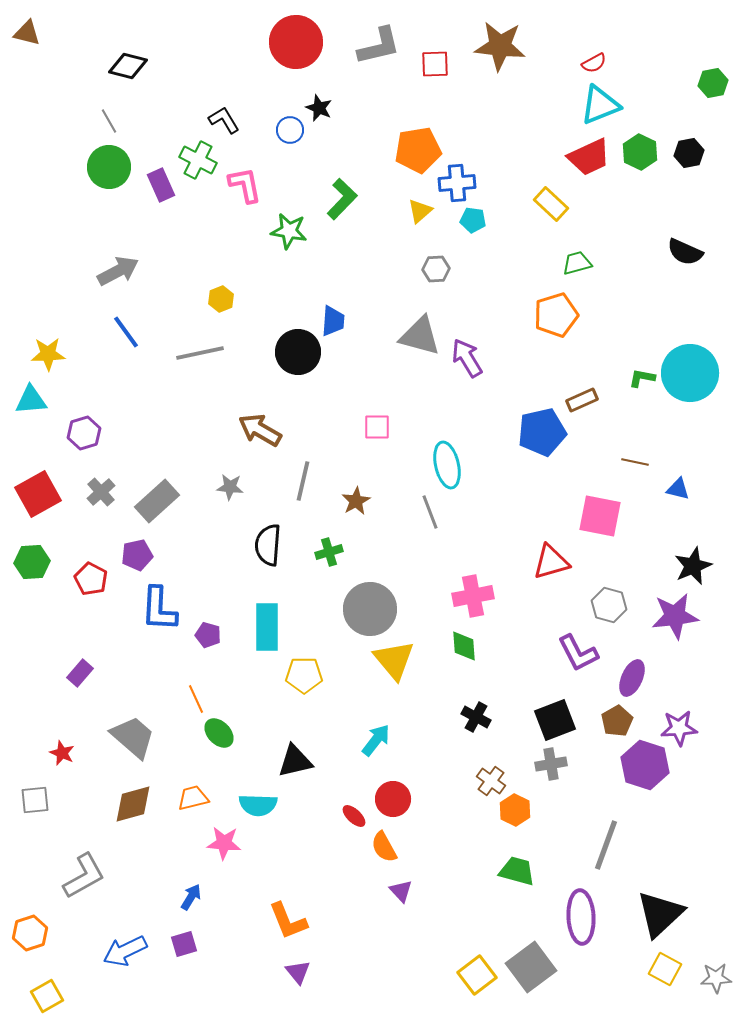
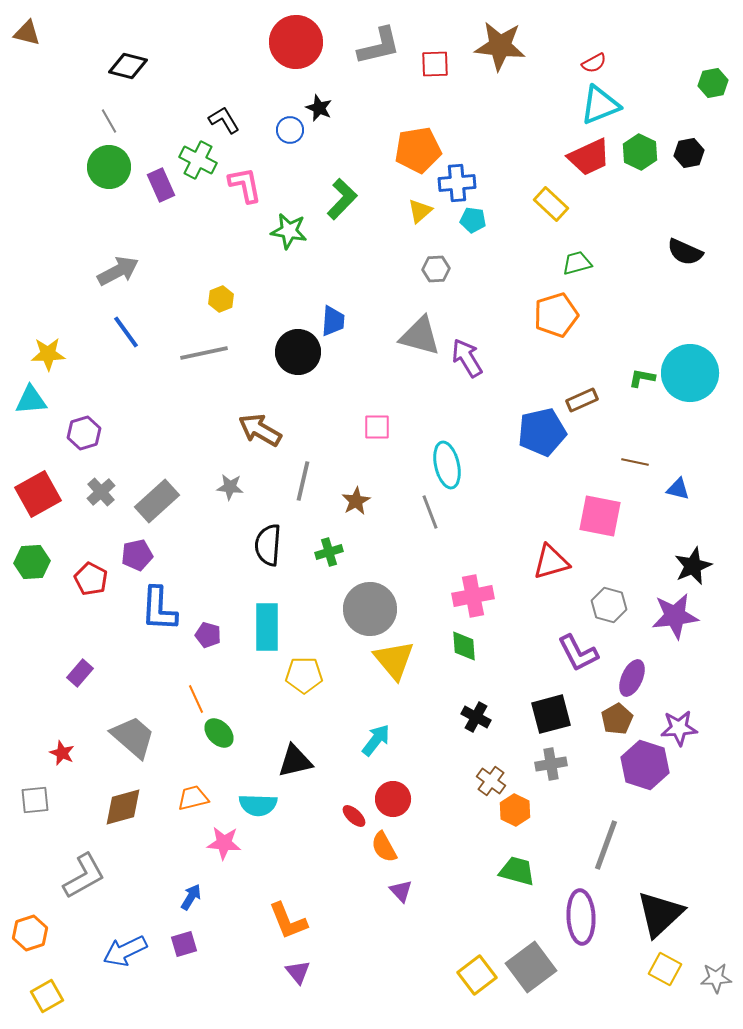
gray line at (200, 353): moved 4 px right
black square at (555, 720): moved 4 px left, 6 px up; rotated 6 degrees clockwise
brown pentagon at (617, 721): moved 2 px up
brown diamond at (133, 804): moved 10 px left, 3 px down
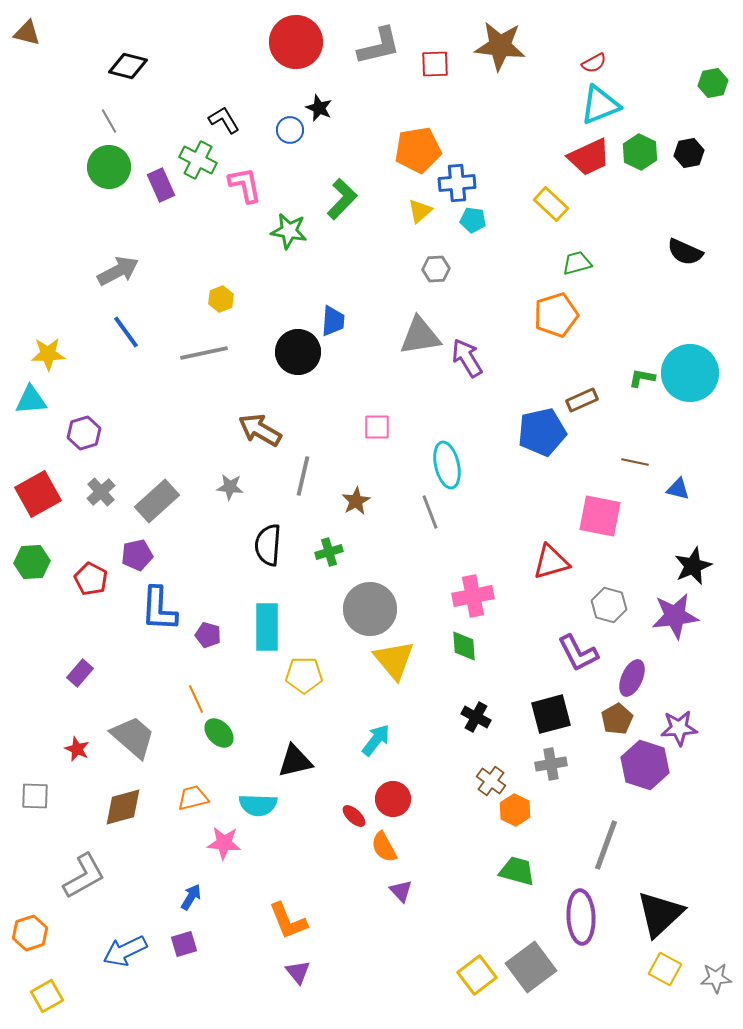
gray triangle at (420, 336): rotated 24 degrees counterclockwise
gray line at (303, 481): moved 5 px up
red star at (62, 753): moved 15 px right, 4 px up
gray square at (35, 800): moved 4 px up; rotated 8 degrees clockwise
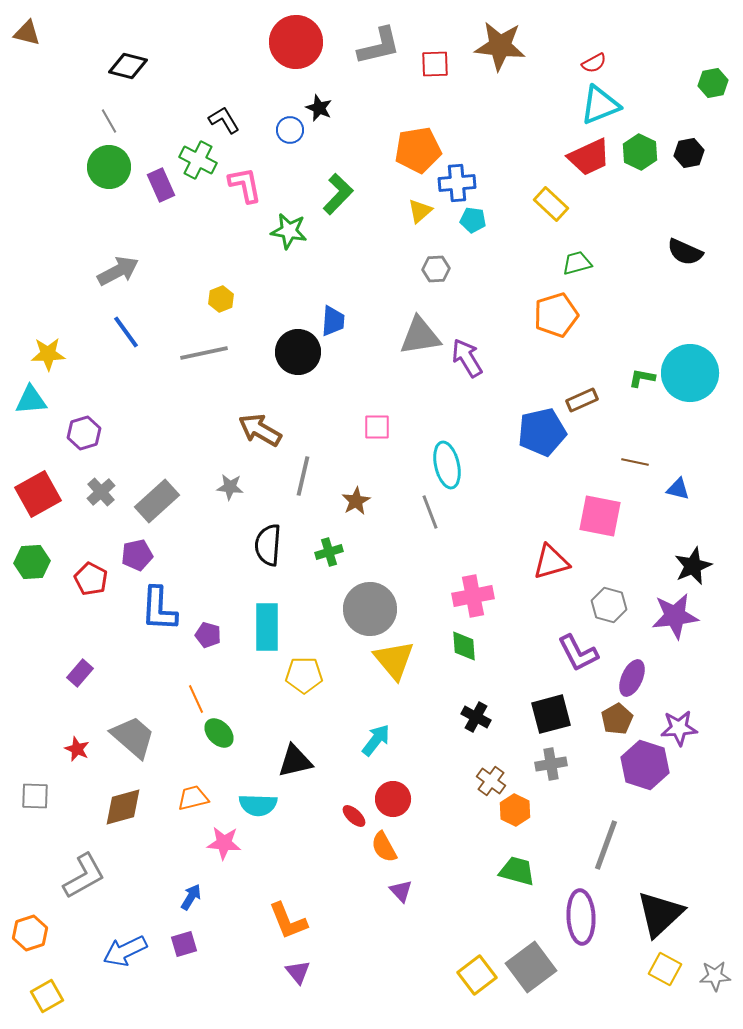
green L-shape at (342, 199): moved 4 px left, 5 px up
gray star at (716, 978): moved 1 px left, 2 px up
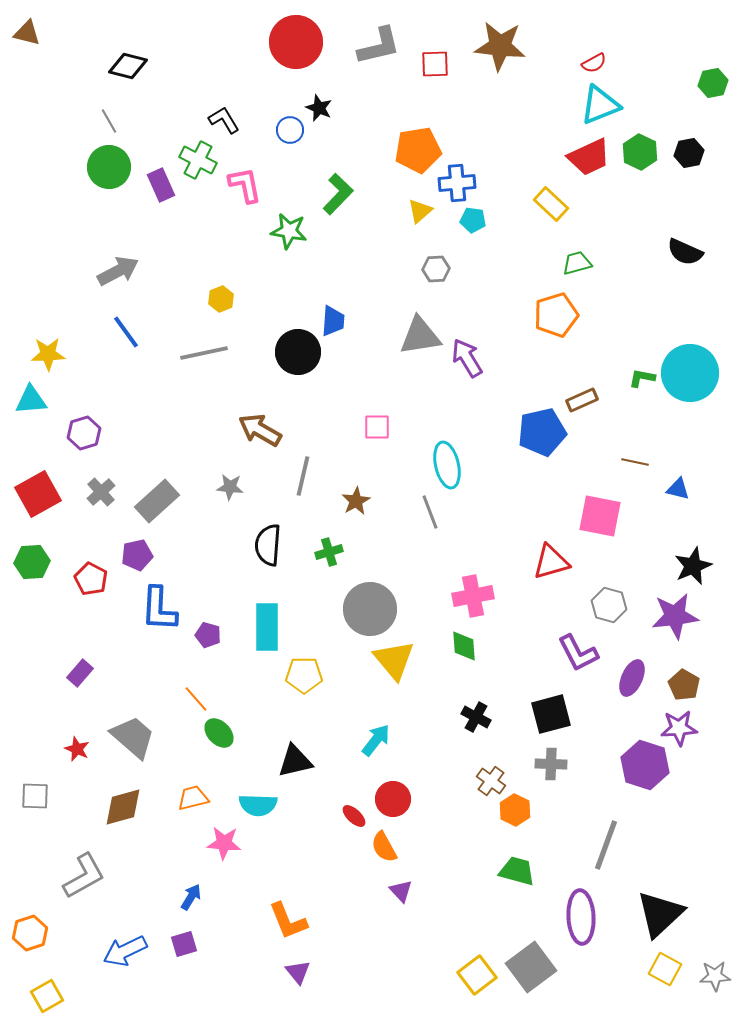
orange line at (196, 699): rotated 16 degrees counterclockwise
brown pentagon at (617, 719): moved 67 px right, 34 px up; rotated 12 degrees counterclockwise
gray cross at (551, 764): rotated 12 degrees clockwise
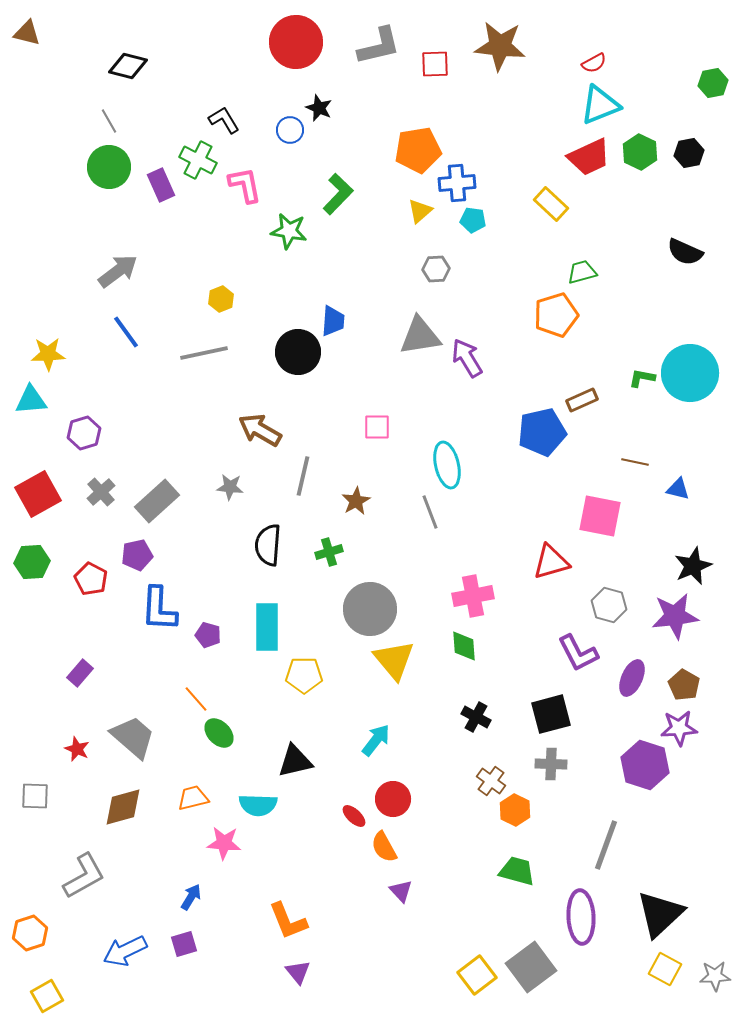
green trapezoid at (577, 263): moved 5 px right, 9 px down
gray arrow at (118, 271): rotated 9 degrees counterclockwise
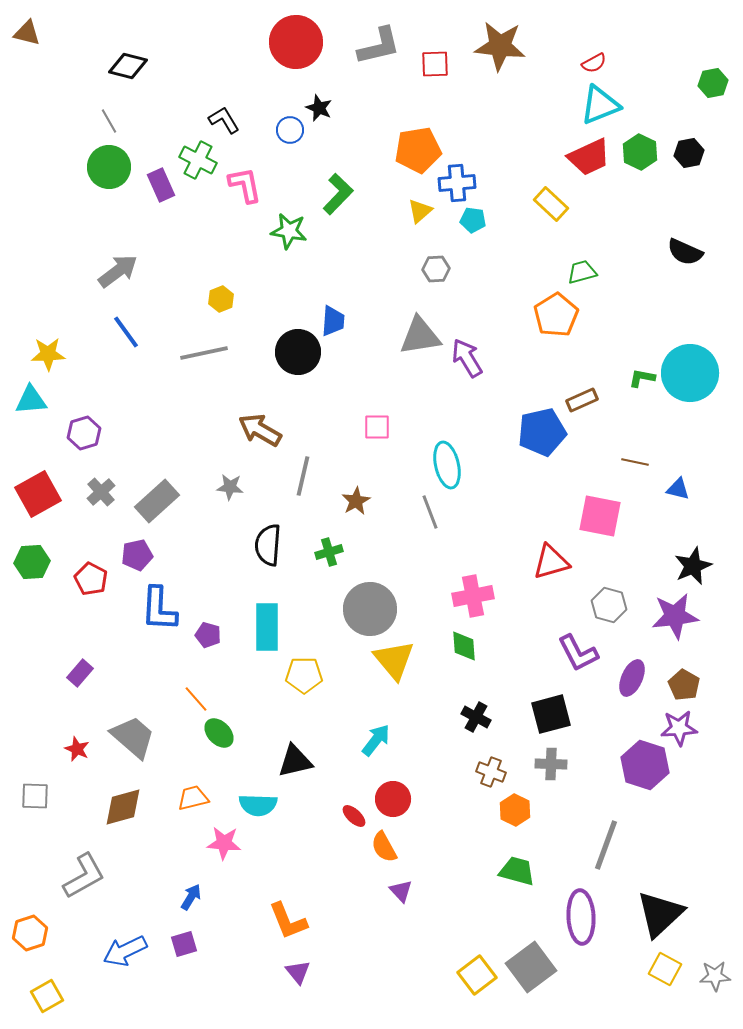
orange pentagon at (556, 315): rotated 15 degrees counterclockwise
brown cross at (491, 781): moved 9 px up; rotated 16 degrees counterclockwise
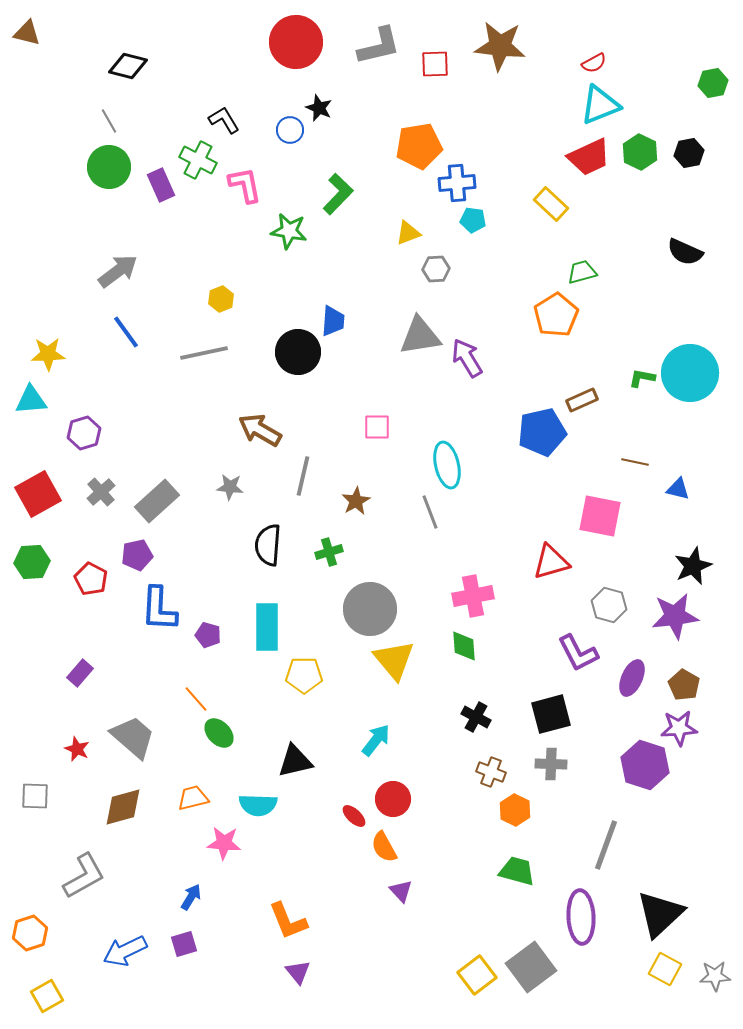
orange pentagon at (418, 150): moved 1 px right, 4 px up
yellow triangle at (420, 211): moved 12 px left, 22 px down; rotated 20 degrees clockwise
